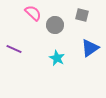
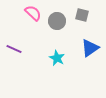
gray circle: moved 2 px right, 4 px up
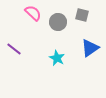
gray circle: moved 1 px right, 1 px down
purple line: rotated 14 degrees clockwise
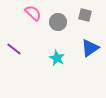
gray square: moved 3 px right
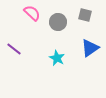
pink semicircle: moved 1 px left
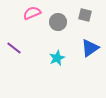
pink semicircle: rotated 66 degrees counterclockwise
purple line: moved 1 px up
cyan star: rotated 21 degrees clockwise
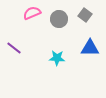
gray square: rotated 24 degrees clockwise
gray circle: moved 1 px right, 3 px up
blue triangle: rotated 36 degrees clockwise
cyan star: rotated 28 degrees clockwise
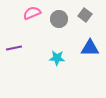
purple line: rotated 49 degrees counterclockwise
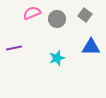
gray circle: moved 2 px left
blue triangle: moved 1 px right, 1 px up
cyan star: rotated 21 degrees counterclockwise
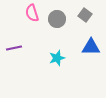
pink semicircle: rotated 84 degrees counterclockwise
